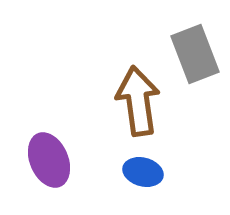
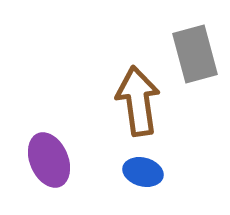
gray rectangle: rotated 6 degrees clockwise
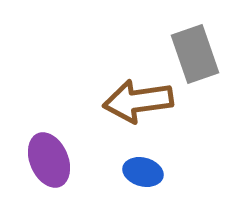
gray rectangle: rotated 4 degrees counterclockwise
brown arrow: rotated 90 degrees counterclockwise
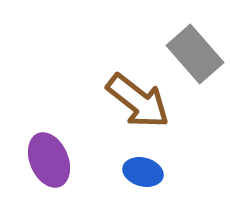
gray rectangle: rotated 22 degrees counterclockwise
brown arrow: rotated 134 degrees counterclockwise
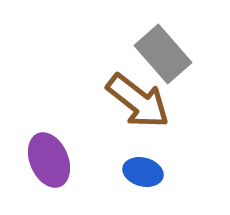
gray rectangle: moved 32 px left
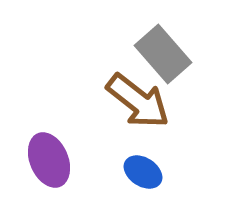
blue ellipse: rotated 18 degrees clockwise
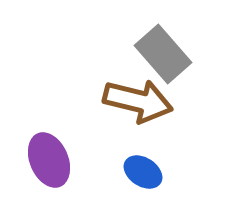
brown arrow: rotated 24 degrees counterclockwise
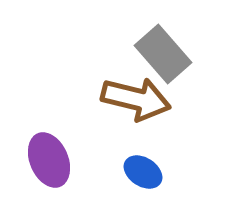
brown arrow: moved 2 px left, 2 px up
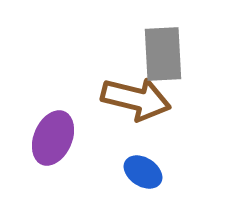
gray rectangle: rotated 38 degrees clockwise
purple ellipse: moved 4 px right, 22 px up; rotated 46 degrees clockwise
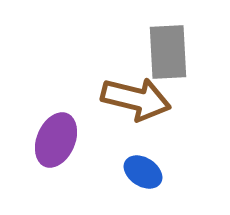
gray rectangle: moved 5 px right, 2 px up
purple ellipse: moved 3 px right, 2 px down
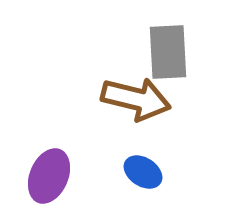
purple ellipse: moved 7 px left, 36 px down
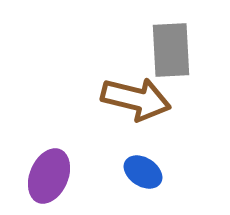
gray rectangle: moved 3 px right, 2 px up
